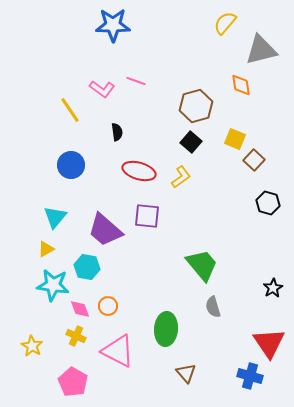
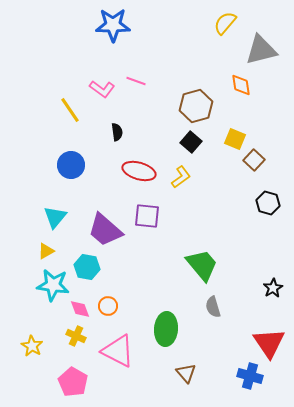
yellow triangle: moved 2 px down
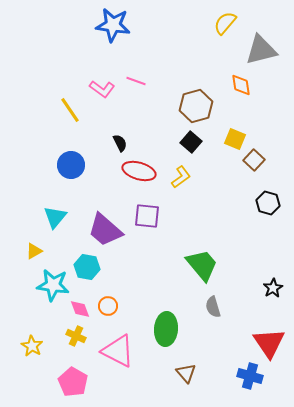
blue star: rotated 8 degrees clockwise
black semicircle: moved 3 px right, 11 px down; rotated 18 degrees counterclockwise
yellow triangle: moved 12 px left
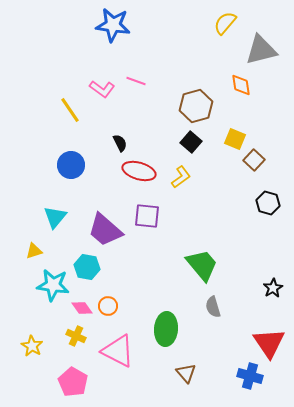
yellow triangle: rotated 12 degrees clockwise
pink diamond: moved 2 px right, 1 px up; rotated 15 degrees counterclockwise
